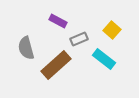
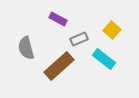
purple rectangle: moved 2 px up
brown rectangle: moved 3 px right, 1 px down
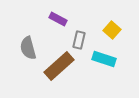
gray rectangle: moved 1 px down; rotated 54 degrees counterclockwise
gray semicircle: moved 2 px right
cyan rectangle: rotated 20 degrees counterclockwise
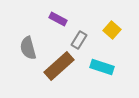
gray rectangle: rotated 18 degrees clockwise
cyan rectangle: moved 2 px left, 8 px down
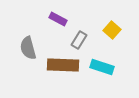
brown rectangle: moved 4 px right, 1 px up; rotated 44 degrees clockwise
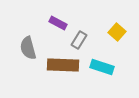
purple rectangle: moved 4 px down
yellow square: moved 5 px right, 2 px down
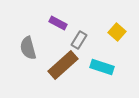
brown rectangle: rotated 44 degrees counterclockwise
